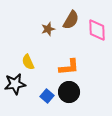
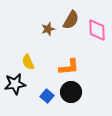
black circle: moved 2 px right
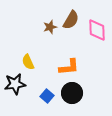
brown star: moved 2 px right, 2 px up
black circle: moved 1 px right, 1 px down
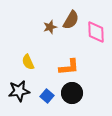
pink diamond: moved 1 px left, 2 px down
black star: moved 4 px right, 7 px down
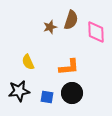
brown semicircle: rotated 12 degrees counterclockwise
blue square: moved 1 px down; rotated 32 degrees counterclockwise
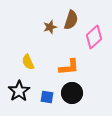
pink diamond: moved 2 px left, 5 px down; rotated 50 degrees clockwise
black star: rotated 25 degrees counterclockwise
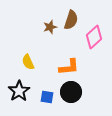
black circle: moved 1 px left, 1 px up
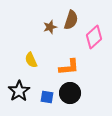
yellow semicircle: moved 3 px right, 2 px up
black circle: moved 1 px left, 1 px down
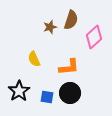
yellow semicircle: moved 3 px right, 1 px up
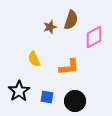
pink diamond: rotated 15 degrees clockwise
black circle: moved 5 px right, 8 px down
